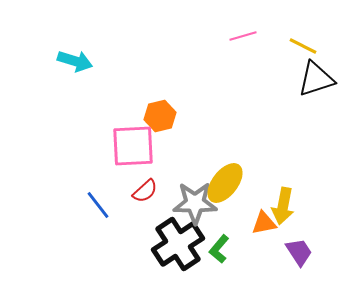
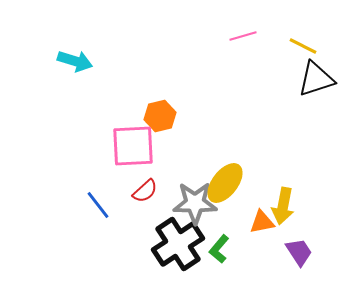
orange triangle: moved 2 px left, 1 px up
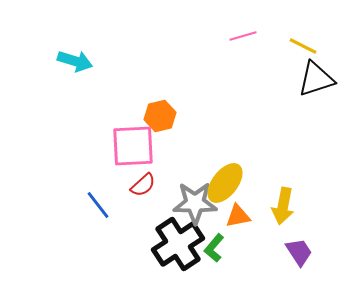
red semicircle: moved 2 px left, 6 px up
orange triangle: moved 24 px left, 6 px up
green L-shape: moved 5 px left, 1 px up
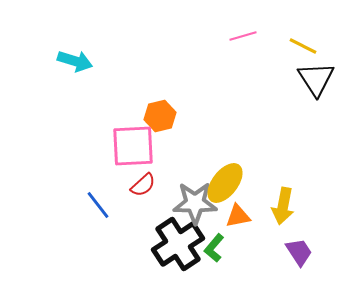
black triangle: rotated 45 degrees counterclockwise
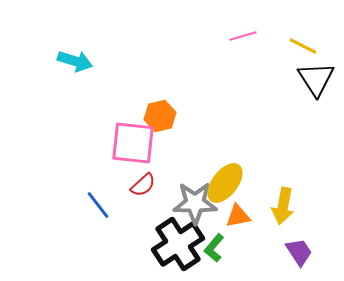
pink square: moved 3 px up; rotated 9 degrees clockwise
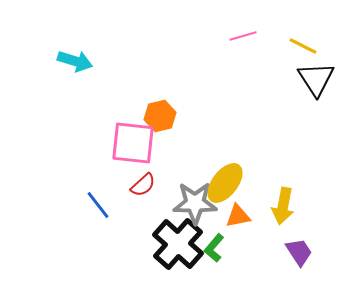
black cross: rotated 15 degrees counterclockwise
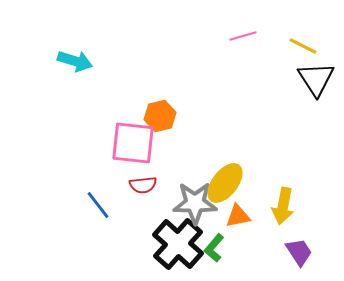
red semicircle: rotated 36 degrees clockwise
